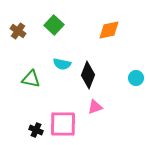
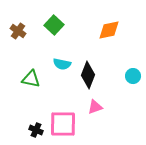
cyan circle: moved 3 px left, 2 px up
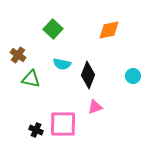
green square: moved 1 px left, 4 px down
brown cross: moved 24 px down
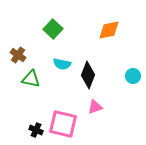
pink square: rotated 12 degrees clockwise
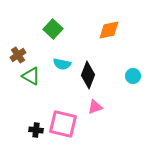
brown cross: rotated 21 degrees clockwise
green triangle: moved 3 px up; rotated 18 degrees clockwise
black cross: rotated 16 degrees counterclockwise
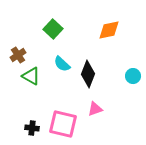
cyan semicircle: rotated 30 degrees clockwise
black diamond: moved 1 px up
pink triangle: moved 2 px down
black cross: moved 4 px left, 2 px up
